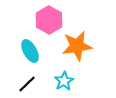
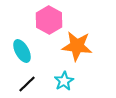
orange star: rotated 16 degrees clockwise
cyan ellipse: moved 8 px left
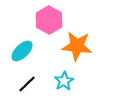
cyan ellipse: rotated 75 degrees clockwise
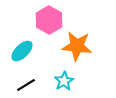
black line: moved 1 px left, 1 px down; rotated 12 degrees clockwise
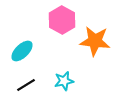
pink hexagon: moved 13 px right
orange star: moved 18 px right, 5 px up
cyan star: rotated 18 degrees clockwise
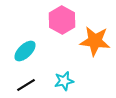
cyan ellipse: moved 3 px right
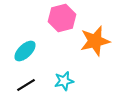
pink hexagon: moved 2 px up; rotated 16 degrees clockwise
orange star: rotated 20 degrees counterclockwise
